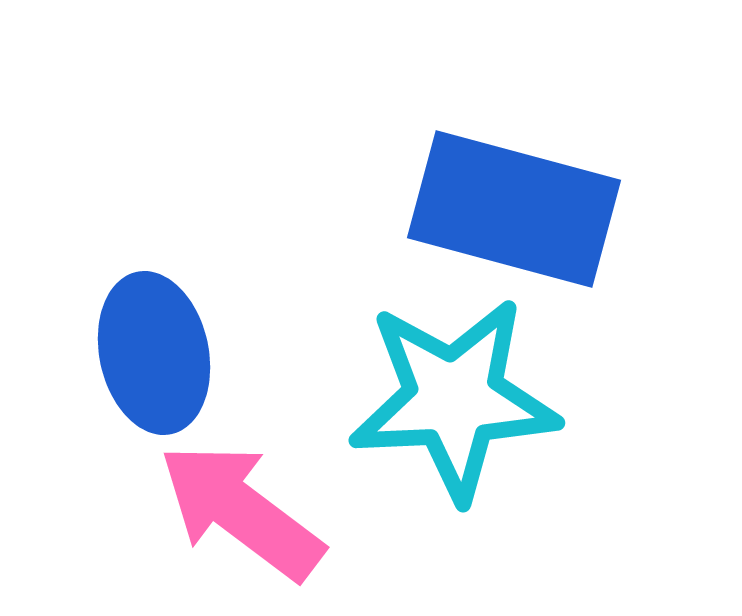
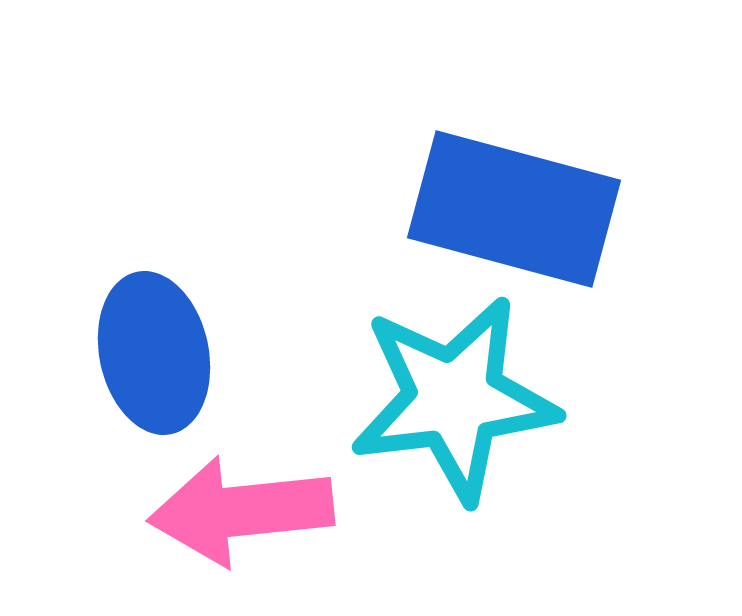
cyan star: rotated 4 degrees counterclockwise
pink arrow: rotated 43 degrees counterclockwise
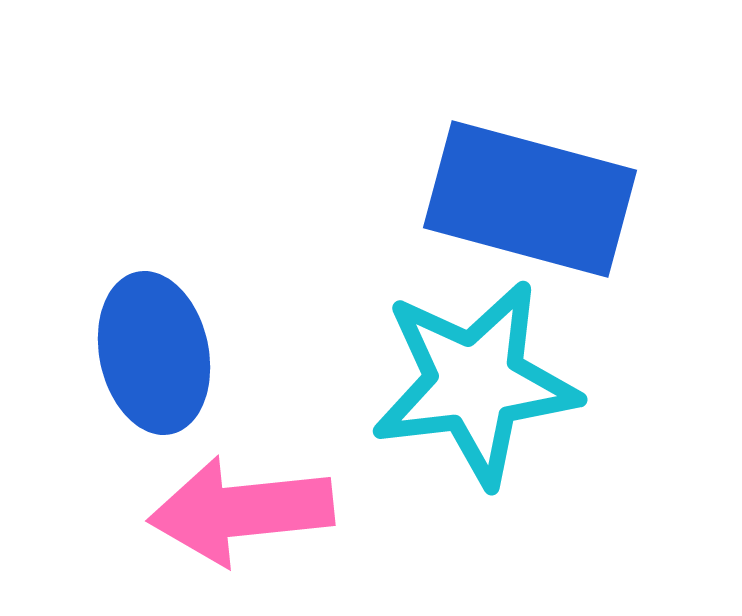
blue rectangle: moved 16 px right, 10 px up
cyan star: moved 21 px right, 16 px up
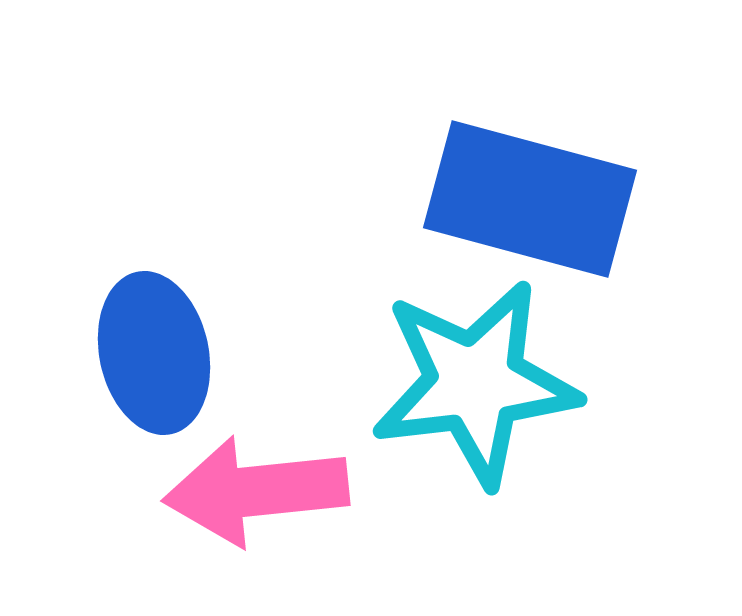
pink arrow: moved 15 px right, 20 px up
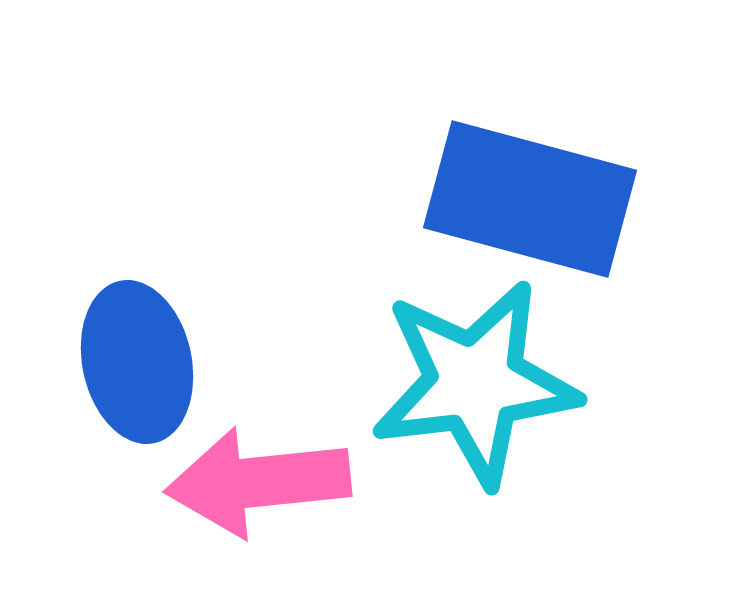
blue ellipse: moved 17 px left, 9 px down
pink arrow: moved 2 px right, 9 px up
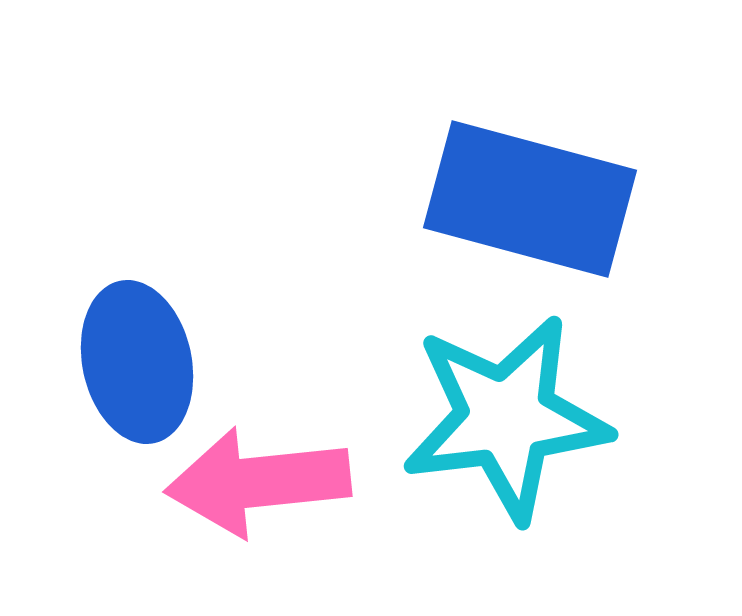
cyan star: moved 31 px right, 35 px down
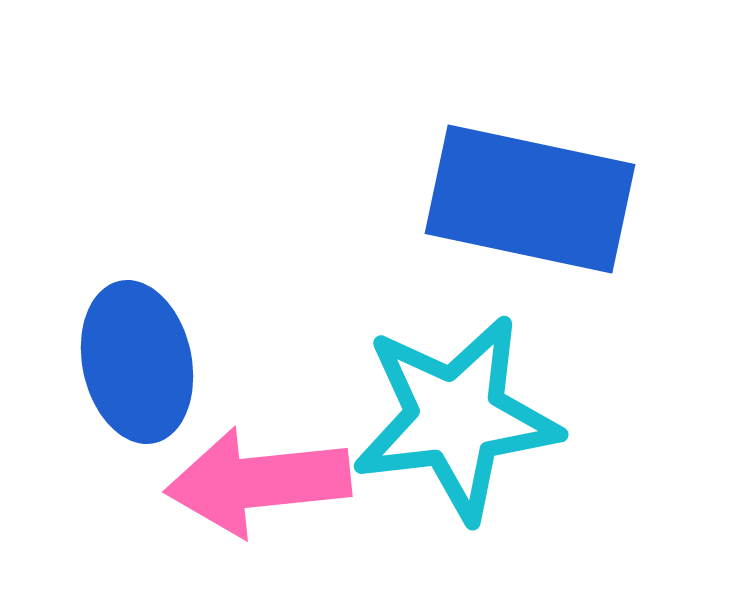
blue rectangle: rotated 3 degrees counterclockwise
cyan star: moved 50 px left
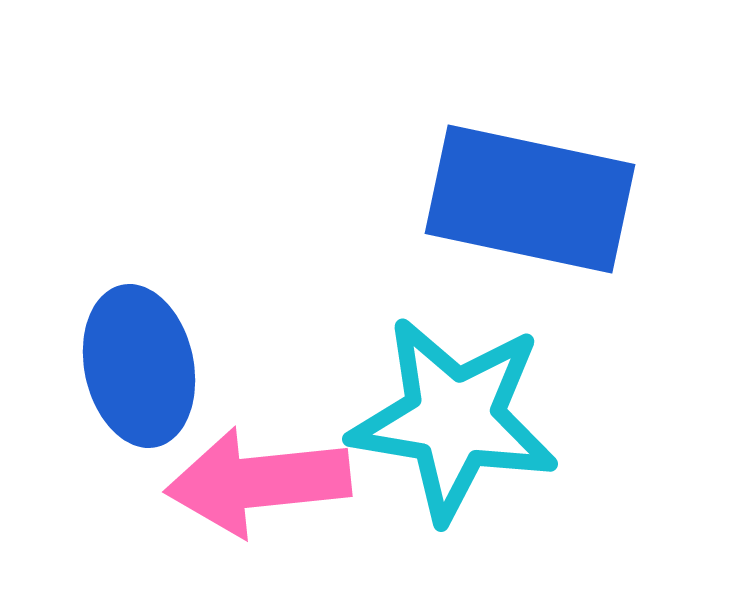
blue ellipse: moved 2 px right, 4 px down
cyan star: moved 2 px left, 1 px down; rotated 16 degrees clockwise
